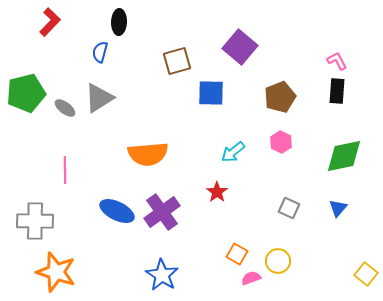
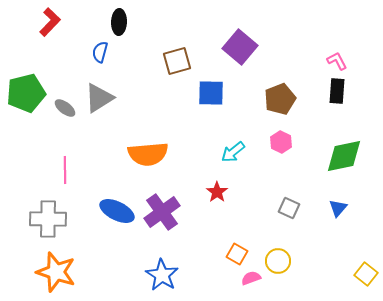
brown pentagon: moved 2 px down
gray cross: moved 13 px right, 2 px up
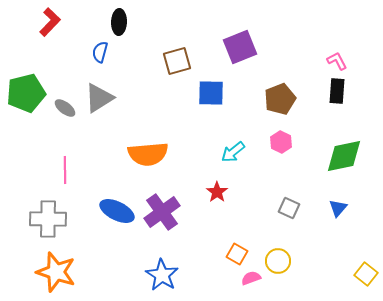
purple square: rotated 28 degrees clockwise
